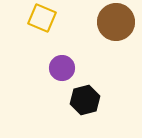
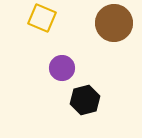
brown circle: moved 2 px left, 1 px down
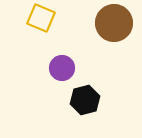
yellow square: moved 1 px left
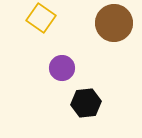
yellow square: rotated 12 degrees clockwise
black hexagon: moved 1 px right, 3 px down; rotated 8 degrees clockwise
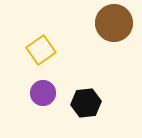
yellow square: moved 32 px down; rotated 20 degrees clockwise
purple circle: moved 19 px left, 25 px down
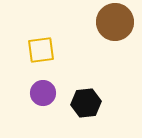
brown circle: moved 1 px right, 1 px up
yellow square: rotated 28 degrees clockwise
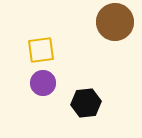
purple circle: moved 10 px up
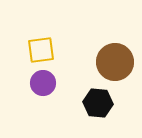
brown circle: moved 40 px down
black hexagon: moved 12 px right; rotated 12 degrees clockwise
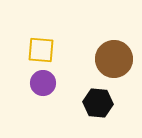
yellow square: rotated 12 degrees clockwise
brown circle: moved 1 px left, 3 px up
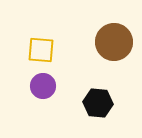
brown circle: moved 17 px up
purple circle: moved 3 px down
